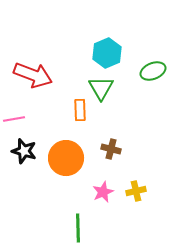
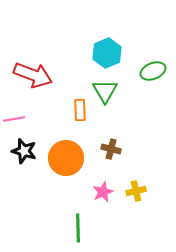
green triangle: moved 4 px right, 3 px down
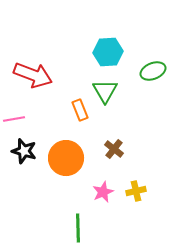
cyan hexagon: moved 1 px right, 1 px up; rotated 20 degrees clockwise
orange rectangle: rotated 20 degrees counterclockwise
brown cross: moved 3 px right; rotated 24 degrees clockwise
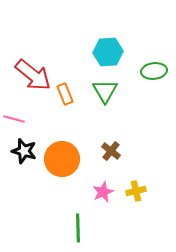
green ellipse: moved 1 px right; rotated 15 degrees clockwise
red arrow: rotated 18 degrees clockwise
orange rectangle: moved 15 px left, 16 px up
pink line: rotated 25 degrees clockwise
brown cross: moved 3 px left, 2 px down
orange circle: moved 4 px left, 1 px down
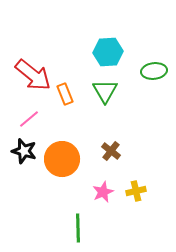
pink line: moved 15 px right; rotated 55 degrees counterclockwise
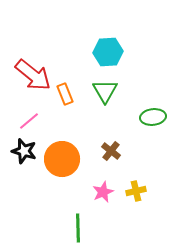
green ellipse: moved 1 px left, 46 px down
pink line: moved 2 px down
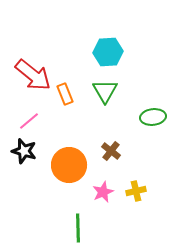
orange circle: moved 7 px right, 6 px down
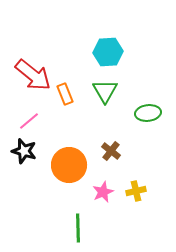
green ellipse: moved 5 px left, 4 px up
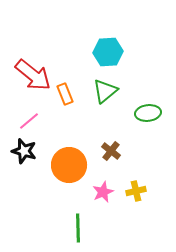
green triangle: rotated 20 degrees clockwise
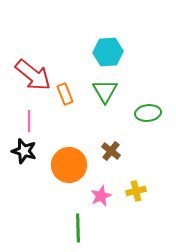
green triangle: rotated 20 degrees counterclockwise
pink line: rotated 50 degrees counterclockwise
pink star: moved 2 px left, 4 px down
